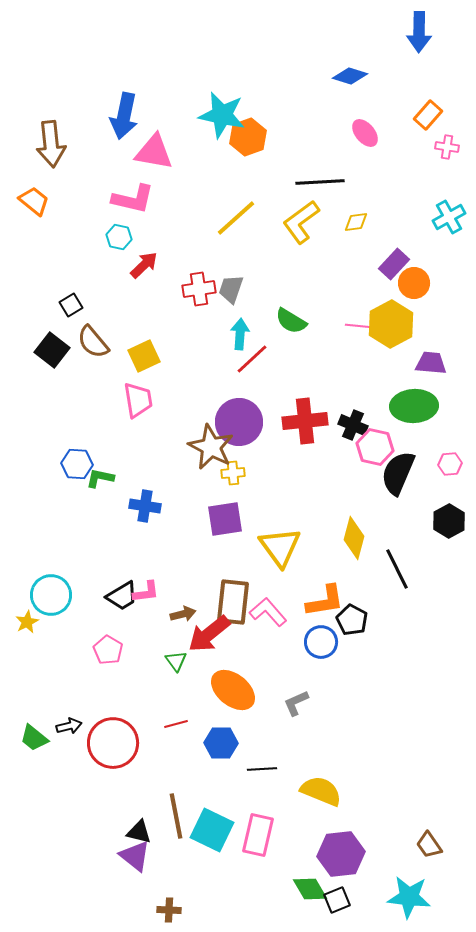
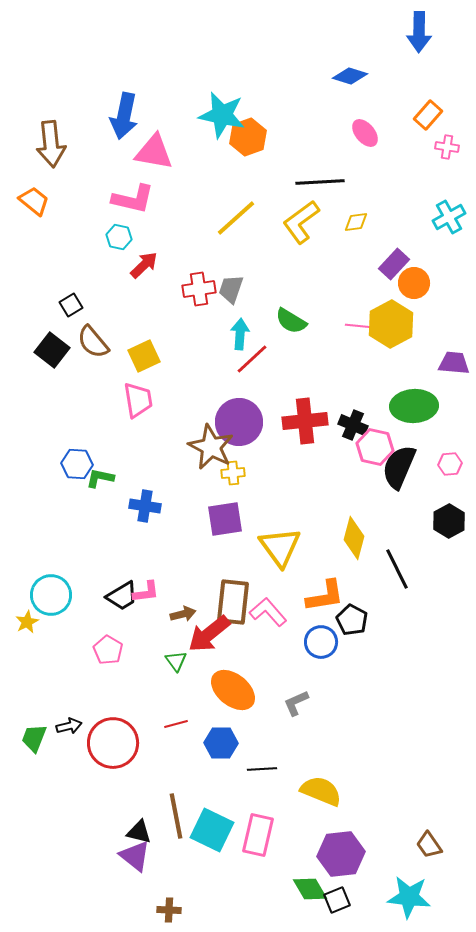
purple trapezoid at (431, 363): moved 23 px right
black semicircle at (398, 473): moved 1 px right, 6 px up
orange L-shape at (325, 601): moved 5 px up
green trapezoid at (34, 738): rotated 72 degrees clockwise
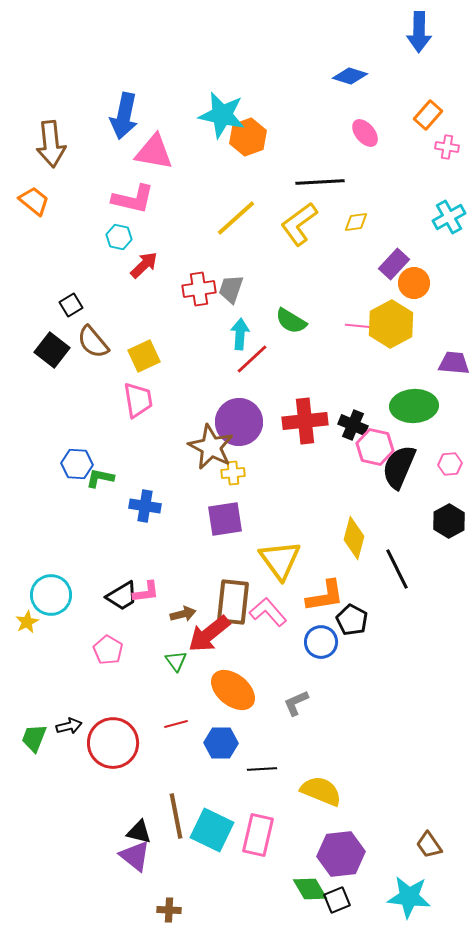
yellow L-shape at (301, 222): moved 2 px left, 2 px down
yellow triangle at (280, 547): moved 13 px down
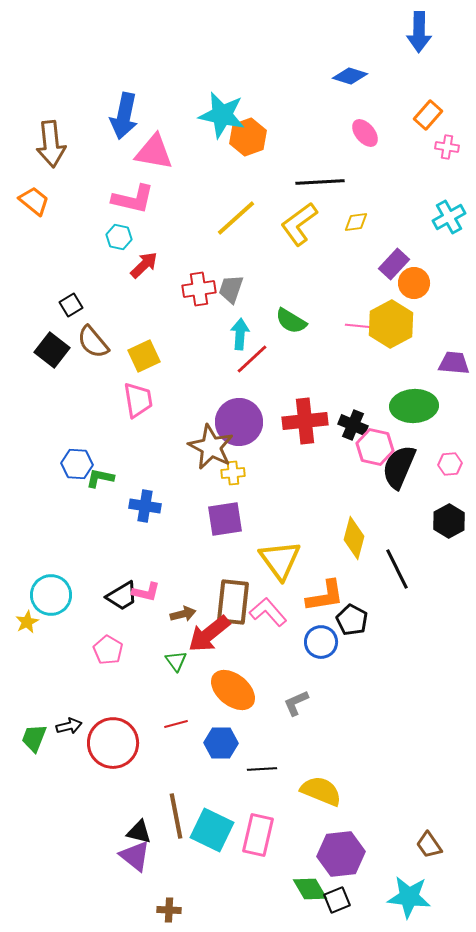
pink L-shape at (146, 592): rotated 20 degrees clockwise
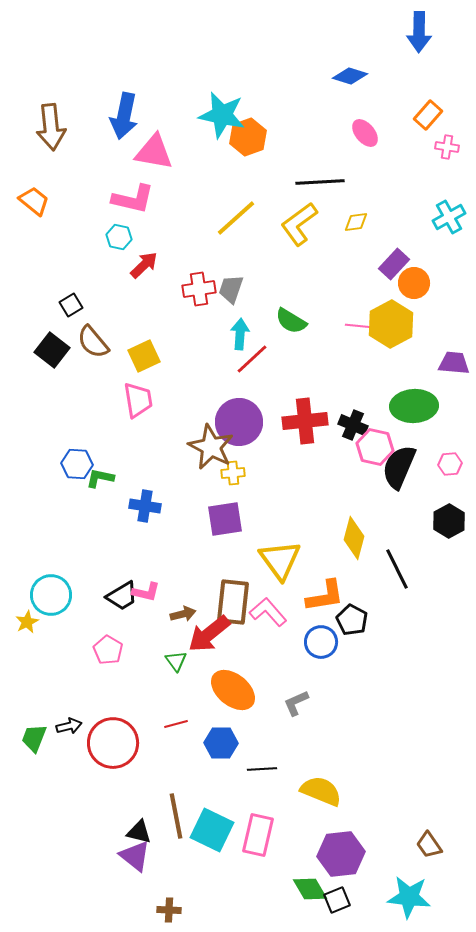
brown arrow at (51, 144): moved 17 px up
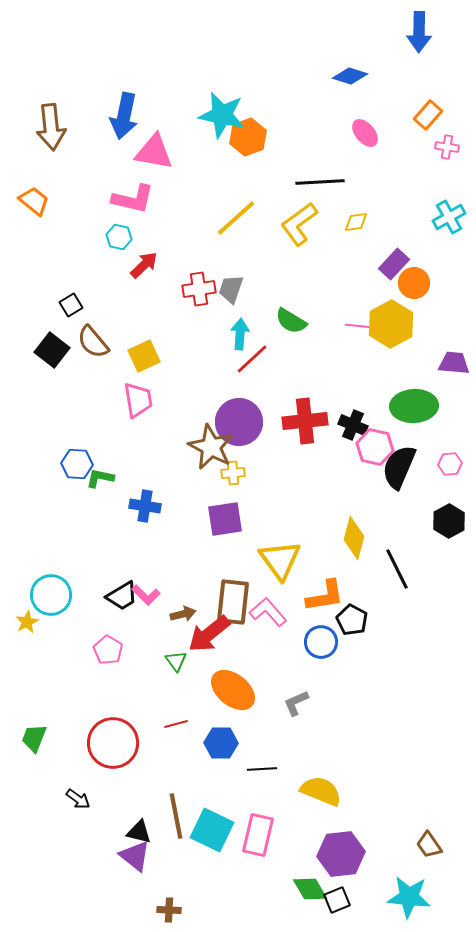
pink L-shape at (146, 592): moved 3 px down; rotated 32 degrees clockwise
black arrow at (69, 726): moved 9 px right, 73 px down; rotated 50 degrees clockwise
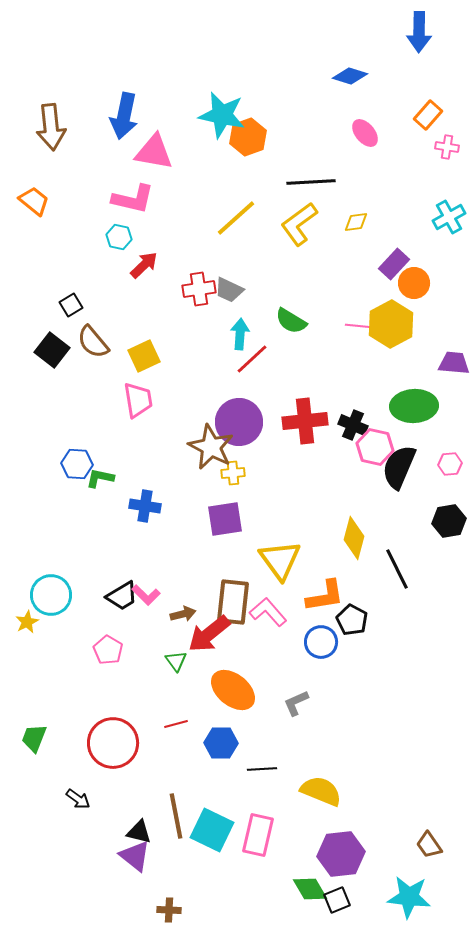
black line at (320, 182): moved 9 px left
gray trapezoid at (231, 289): moved 2 px left, 1 px down; rotated 84 degrees counterclockwise
black hexagon at (449, 521): rotated 20 degrees clockwise
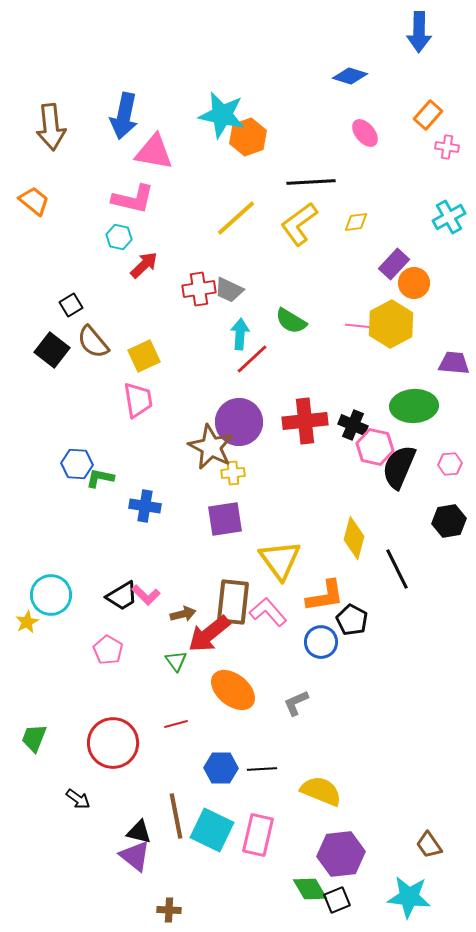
blue hexagon at (221, 743): moved 25 px down
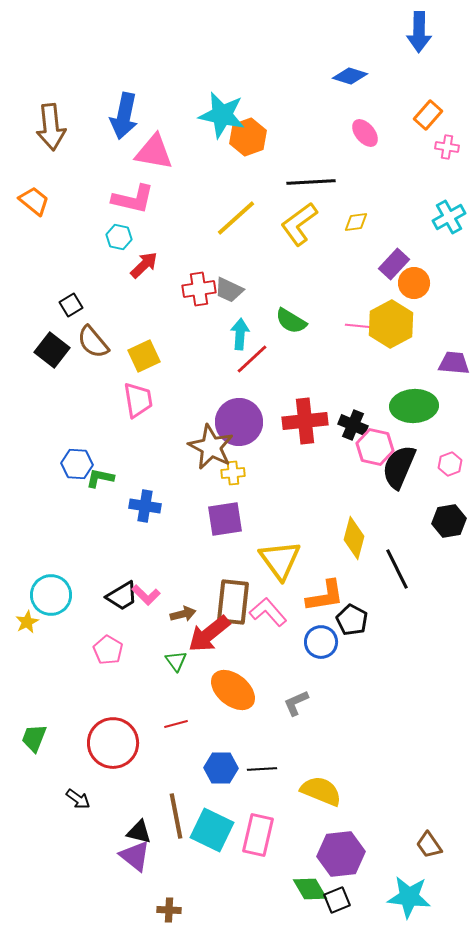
pink hexagon at (450, 464): rotated 15 degrees counterclockwise
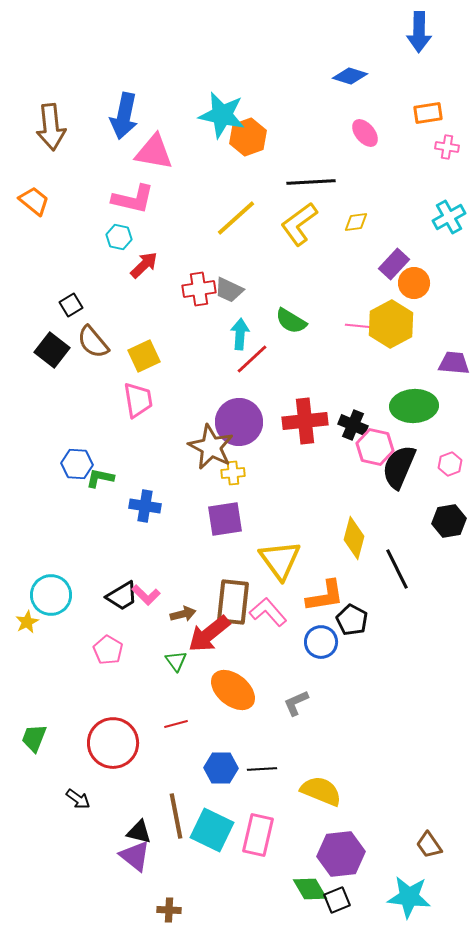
orange rectangle at (428, 115): moved 2 px up; rotated 40 degrees clockwise
